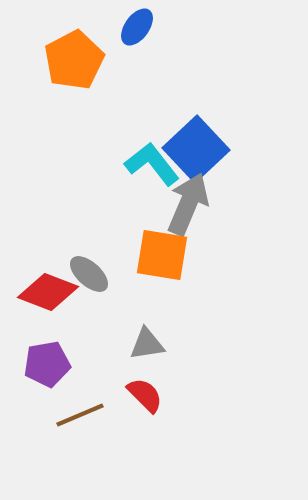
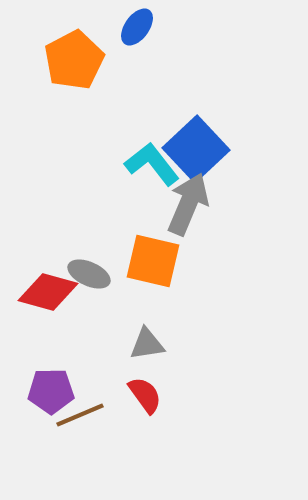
orange square: moved 9 px left, 6 px down; rotated 4 degrees clockwise
gray ellipse: rotated 18 degrees counterclockwise
red diamond: rotated 6 degrees counterclockwise
purple pentagon: moved 4 px right, 27 px down; rotated 9 degrees clockwise
red semicircle: rotated 9 degrees clockwise
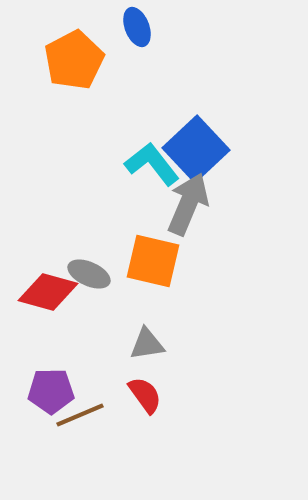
blue ellipse: rotated 57 degrees counterclockwise
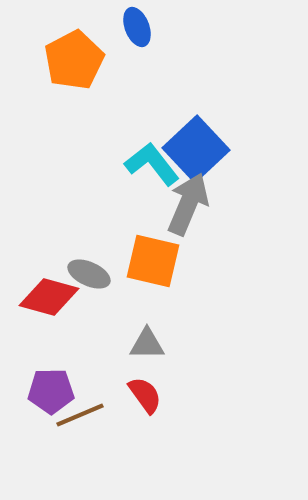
red diamond: moved 1 px right, 5 px down
gray triangle: rotated 9 degrees clockwise
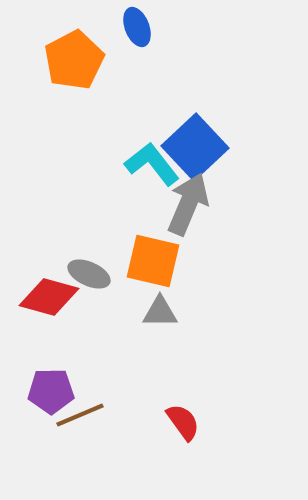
blue square: moved 1 px left, 2 px up
gray triangle: moved 13 px right, 32 px up
red semicircle: moved 38 px right, 27 px down
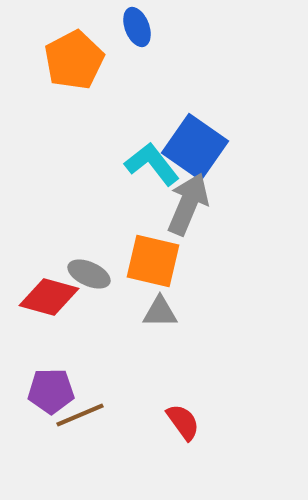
blue square: rotated 12 degrees counterclockwise
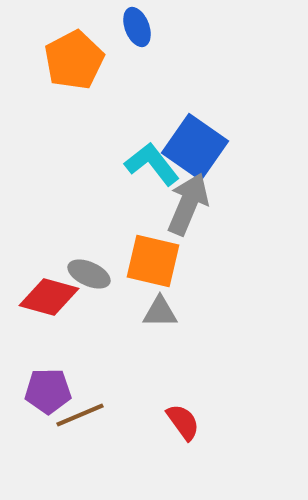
purple pentagon: moved 3 px left
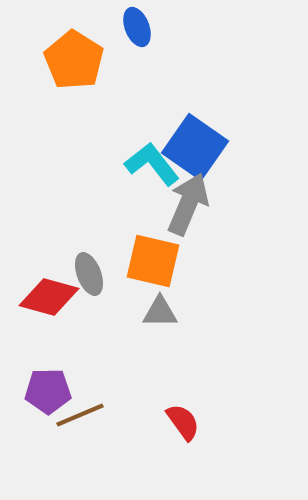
orange pentagon: rotated 12 degrees counterclockwise
gray ellipse: rotated 45 degrees clockwise
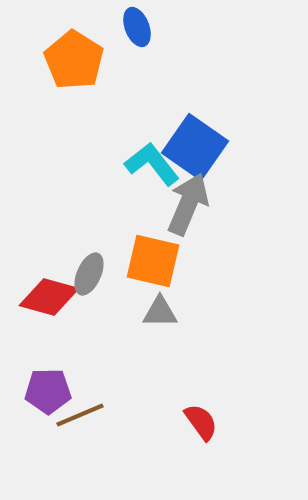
gray ellipse: rotated 45 degrees clockwise
red semicircle: moved 18 px right
